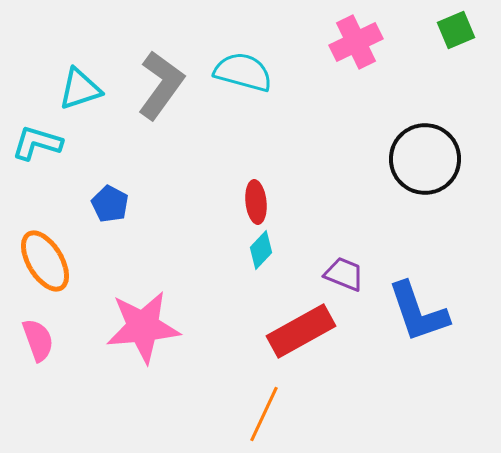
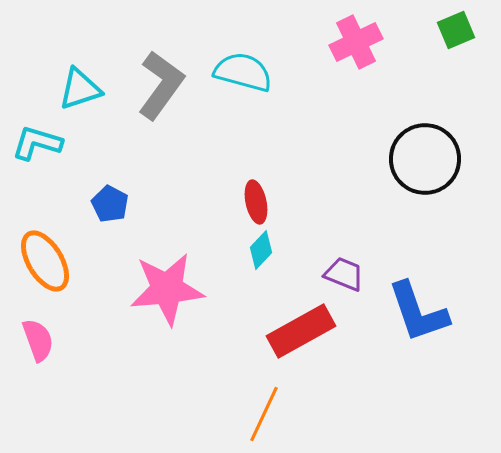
red ellipse: rotated 6 degrees counterclockwise
pink star: moved 24 px right, 38 px up
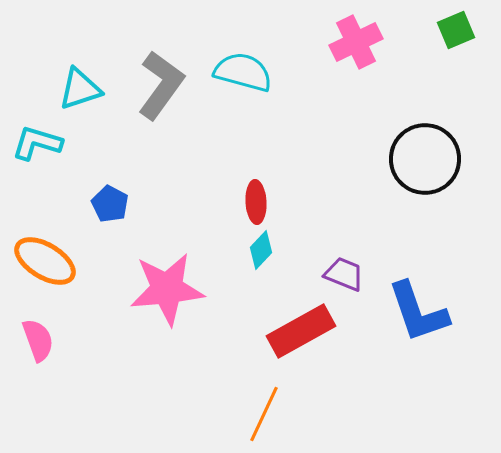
red ellipse: rotated 9 degrees clockwise
orange ellipse: rotated 28 degrees counterclockwise
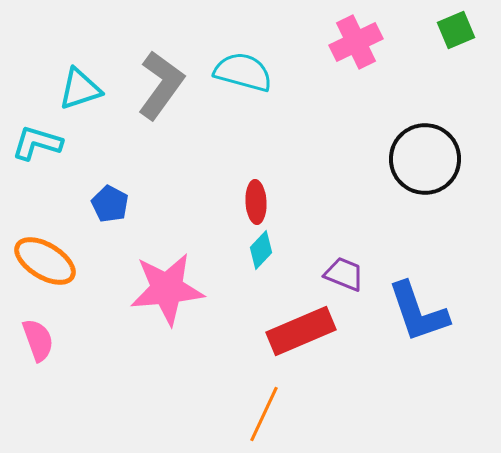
red rectangle: rotated 6 degrees clockwise
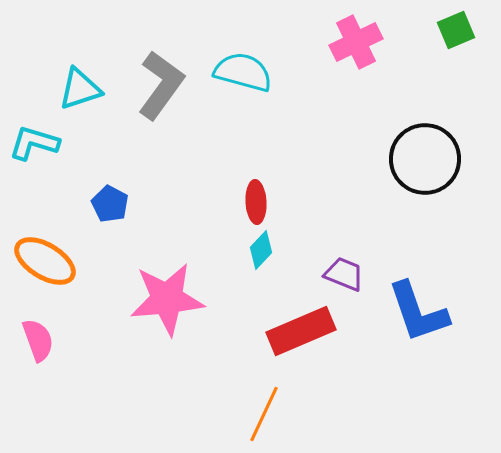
cyan L-shape: moved 3 px left
pink star: moved 10 px down
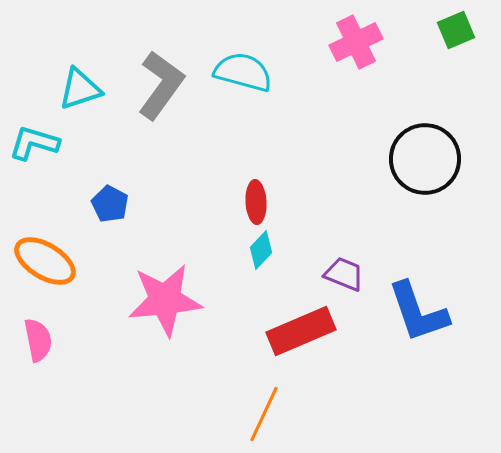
pink star: moved 2 px left, 1 px down
pink semicircle: rotated 9 degrees clockwise
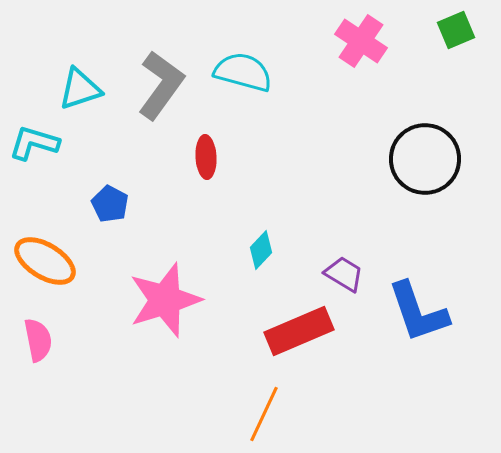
pink cross: moved 5 px right, 1 px up; rotated 30 degrees counterclockwise
red ellipse: moved 50 px left, 45 px up
purple trapezoid: rotated 9 degrees clockwise
pink star: rotated 12 degrees counterclockwise
red rectangle: moved 2 px left
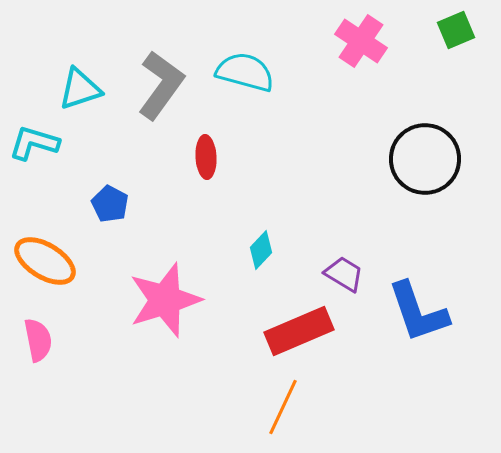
cyan semicircle: moved 2 px right
orange line: moved 19 px right, 7 px up
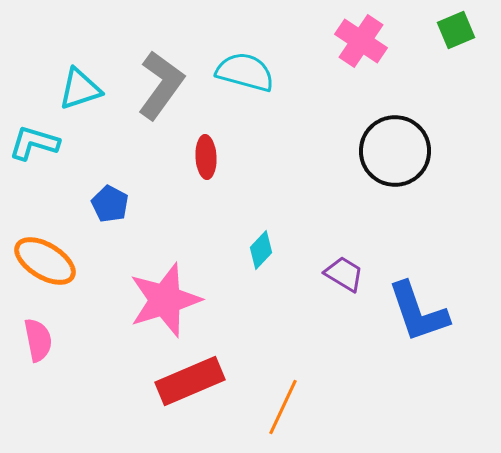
black circle: moved 30 px left, 8 px up
red rectangle: moved 109 px left, 50 px down
